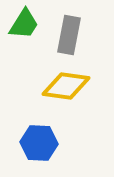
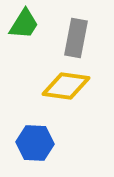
gray rectangle: moved 7 px right, 3 px down
blue hexagon: moved 4 px left
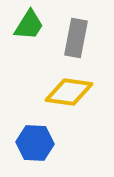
green trapezoid: moved 5 px right, 1 px down
yellow diamond: moved 3 px right, 6 px down
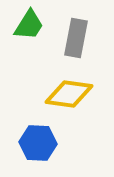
yellow diamond: moved 2 px down
blue hexagon: moved 3 px right
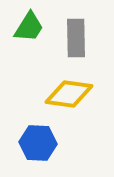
green trapezoid: moved 2 px down
gray rectangle: rotated 12 degrees counterclockwise
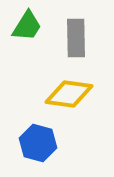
green trapezoid: moved 2 px left, 1 px up
blue hexagon: rotated 12 degrees clockwise
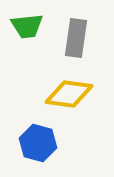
green trapezoid: rotated 52 degrees clockwise
gray rectangle: rotated 9 degrees clockwise
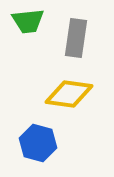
green trapezoid: moved 1 px right, 5 px up
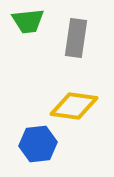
yellow diamond: moved 5 px right, 12 px down
blue hexagon: moved 1 px down; rotated 21 degrees counterclockwise
